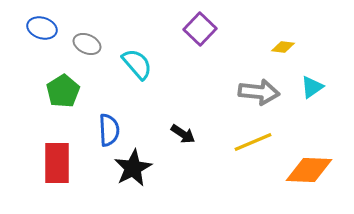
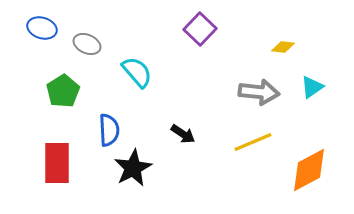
cyan semicircle: moved 8 px down
orange diamond: rotated 30 degrees counterclockwise
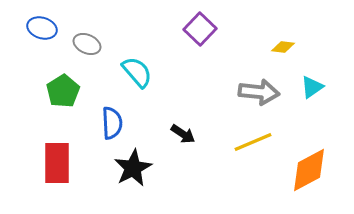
blue semicircle: moved 3 px right, 7 px up
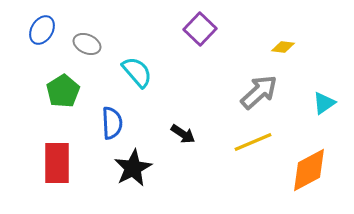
blue ellipse: moved 2 px down; rotated 76 degrees counterclockwise
cyan triangle: moved 12 px right, 16 px down
gray arrow: rotated 48 degrees counterclockwise
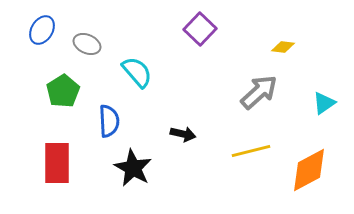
blue semicircle: moved 3 px left, 2 px up
black arrow: rotated 20 degrees counterclockwise
yellow line: moved 2 px left, 9 px down; rotated 9 degrees clockwise
black star: rotated 15 degrees counterclockwise
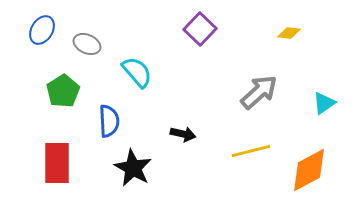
yellow diamond: moved 6 px right, 14 px up
